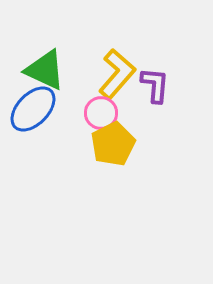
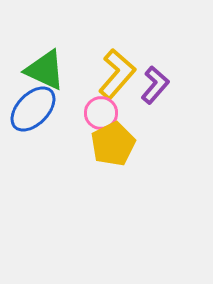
purple L-shape: rotated 36 degrees clockwise
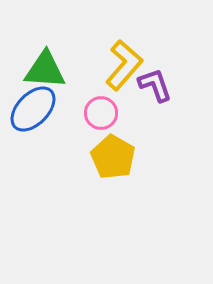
green triangle: rotated 21 degrees counterclockwise
yellow L-shape: moved 7 px right, 9 px up
purple L-shape: rotated 60 degrees counterclockwise
yellow pentagon: moved 13 px down; rotated 15 degrees counterclockwise
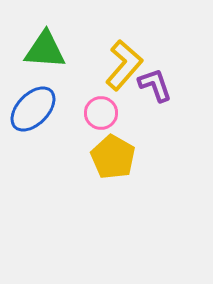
green triangle: moved 20 px up
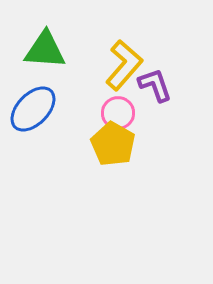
pink circle: moved 17 px right
yellow pentagon: moved 13 px up
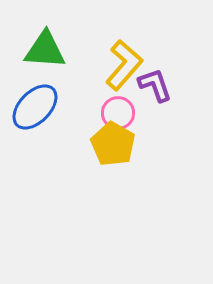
blue ellipse: moved 2 px right, 2 px up
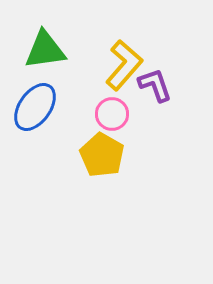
green triangle: rotated 12 degrees counterclockwise
blue ellipse: rotated 9 degrees counterclockwise
pink circle: moved 6 px left, 1 px down
yellow pentagon: moved 11 px left, 11 px down
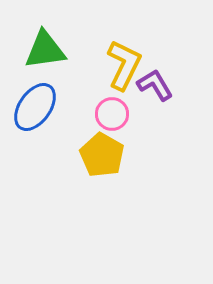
yellow L-shape: rotated 15 degrees counterclockwise
purple L-shape: rotated 12 degrees counterclockwise
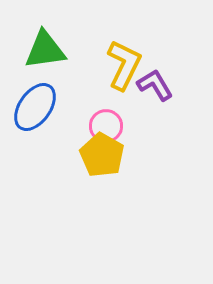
pink circle: moved 6 px left, 12 px down
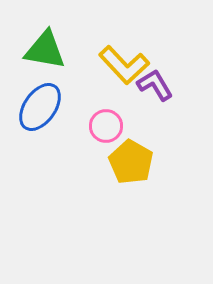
green triangle: rotated 18 degrees clockwise
yellow L-shape: rotated 111 degrees clockwise
blue ellipse: moved 5 px right
yellow pentagon: moved 29 px right, 7 px down
